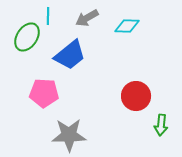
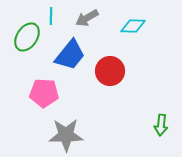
cyan line: moved 3 px right
cyan diamond: moved 6 px right
blue trapezoid: rotated 12 degrees counterclockwise
red circle: moved 26 px left, 25 px up
gray star: moved 3 px left
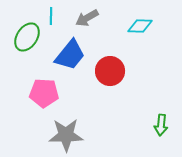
cyan diamond: moved 7 px right
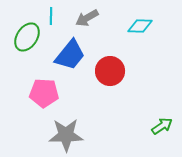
green arrow: moved 1 px right, 1 px down; rotated 130 degrees counterclockwise
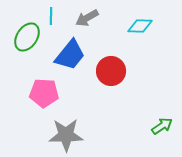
red circle: moved 1 px right
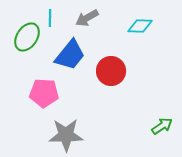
cyan line: moved 1 px left, 2 px down
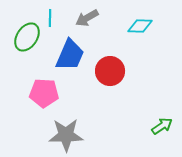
blue trapezoid: rotated 16 degrees counterclockwise
red circle: moved 1 px left
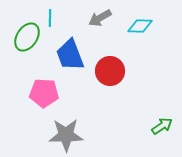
gray arrow: moved 13 px right
blue trapezoid: rotated 136 degrees clockwise
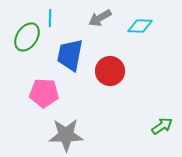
blue trapezoid: rotated 32 degrees clockwise
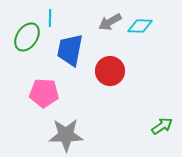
gray arrow: moved 10 px right, 4 px down
blue trapezoid: moved 5 px up
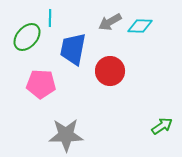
green ellipse: rotated 8 degrees clockwise
blue trapezoid: moved 3 px right, 1 px up
pink pentagon: moved 3 px left, 9 px up
